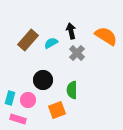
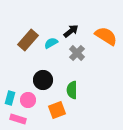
black arrow: rotated 63 degrees clockwise
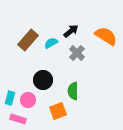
green semicircle: moved 1 px right, 1 px down
orange square: moved 1 px right, 1 px down
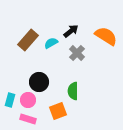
black circle: moved 4 px left, 2 px down
cyan rectangle: moved 2 px down
pink rectangle: moved 10 px right
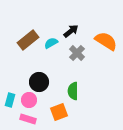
orange semicircle: moved 5 px down
brown rectangle: rotated 10 degrees clockwise
pink circle: moved 1 px right
orange square: moved 1 px right, 1 px down
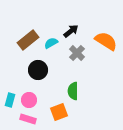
black circle: moved 1 px left, 12 px up
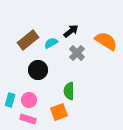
green semicircle: moved 4 px left
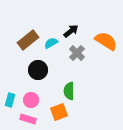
pink circle: moved 2 px right
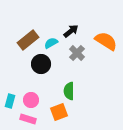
black circle: moved 3 px right, 6 px up
cyan rectangle: moved 1 px down
